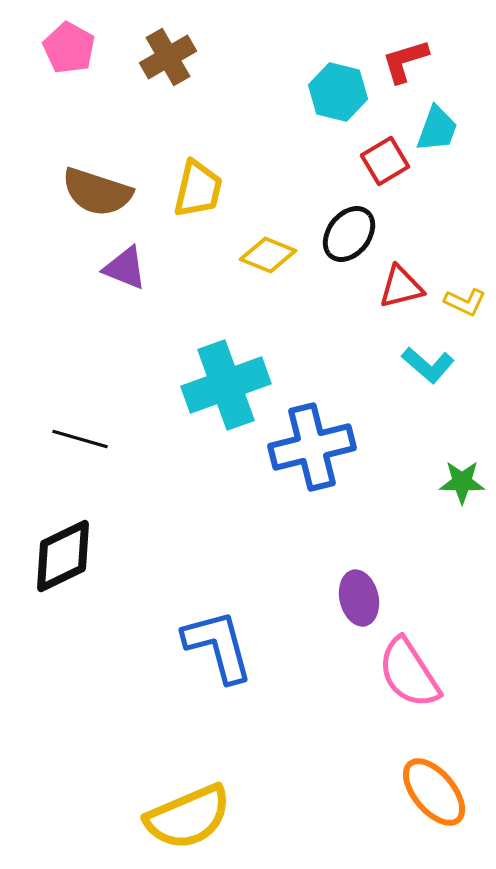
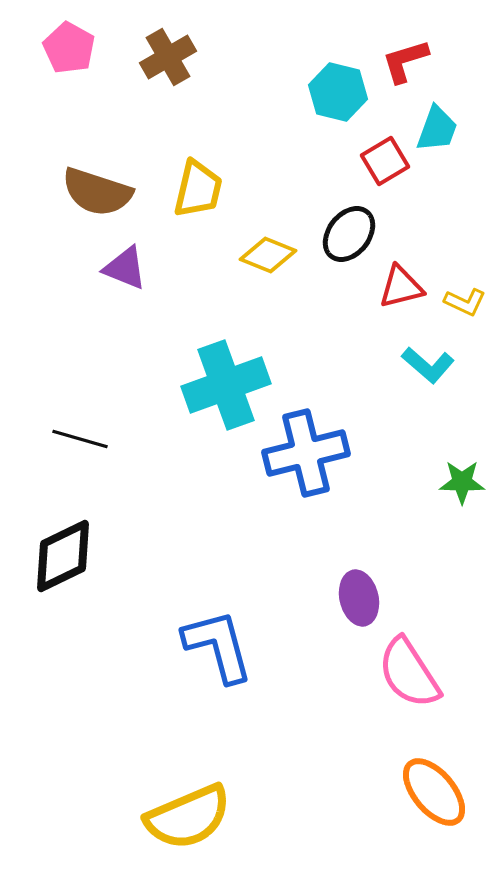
blue cross: moved 6 px left, 6 px down
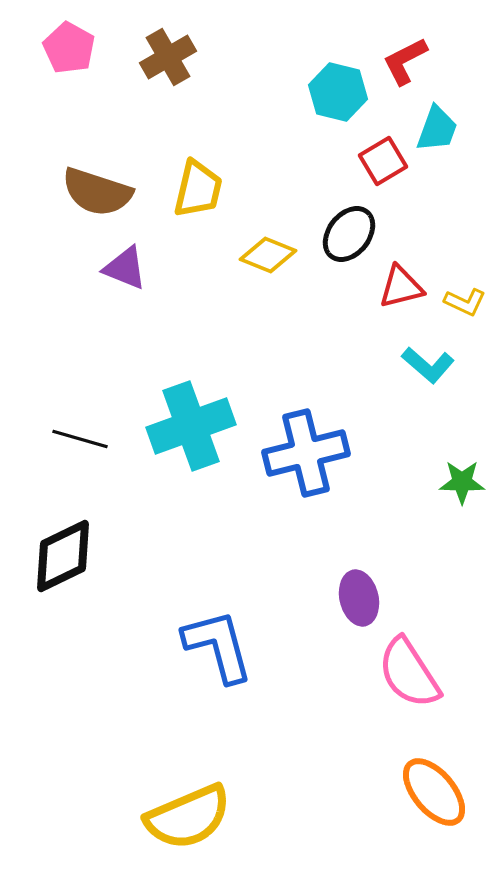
red L-shape: rotated 10 degrees counterclockwise
red square: moved 2 px left
cyan cross: moved 35 px left, 41 px down
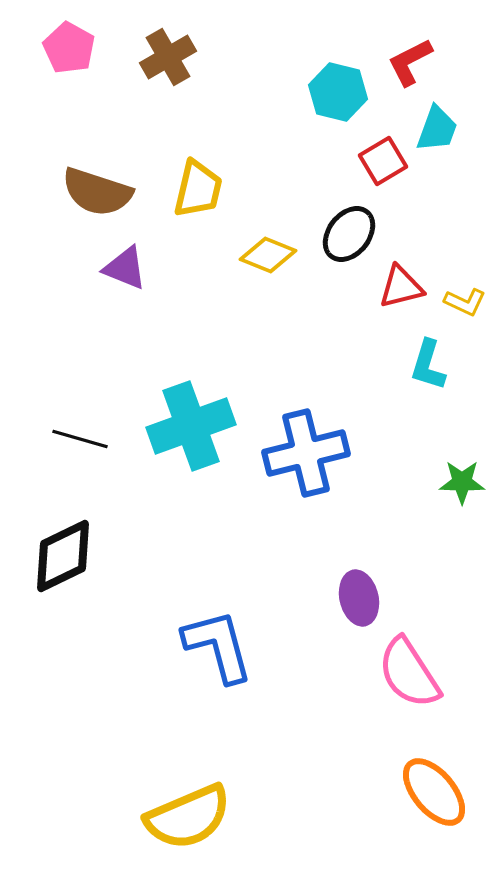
red L-shape: moved 5 px right, 1 px down
cyan L-shape: rotated 66 degrees clockwise
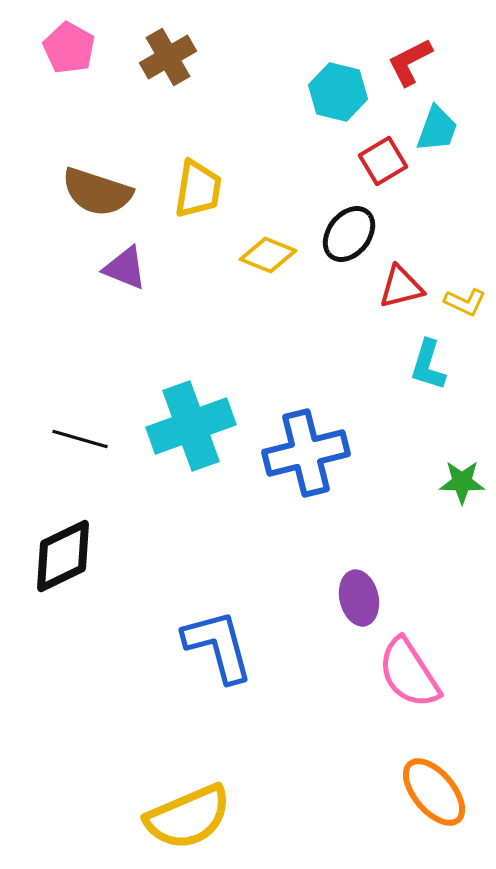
yellow trapezoid: rotated 4 degrees counterclockwise
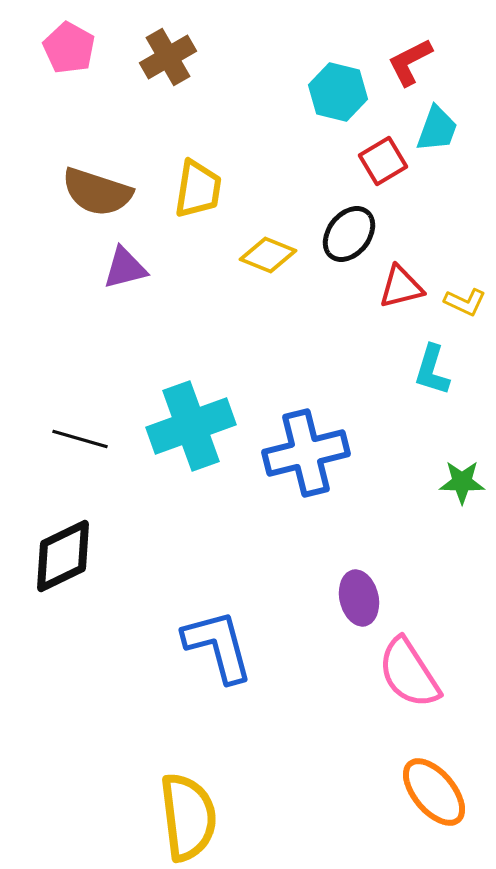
purple triangle: rotated 36 degrees counterclockwise
cyan L-shape: moved 4 px right, 5 px down
yellow semicircle: rotated 74 degrees counterclockwise
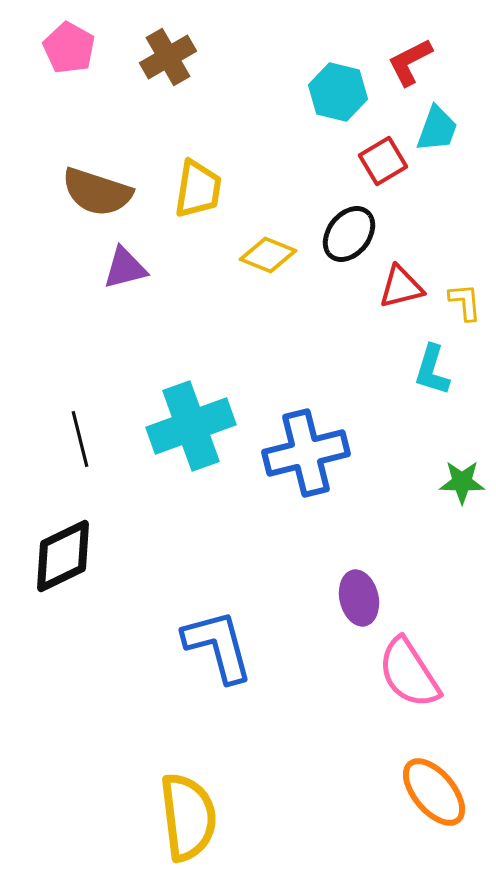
yellow L-shape: rotated 120 degrees counterclockwise
black line: rotated 60 degrees clockwise
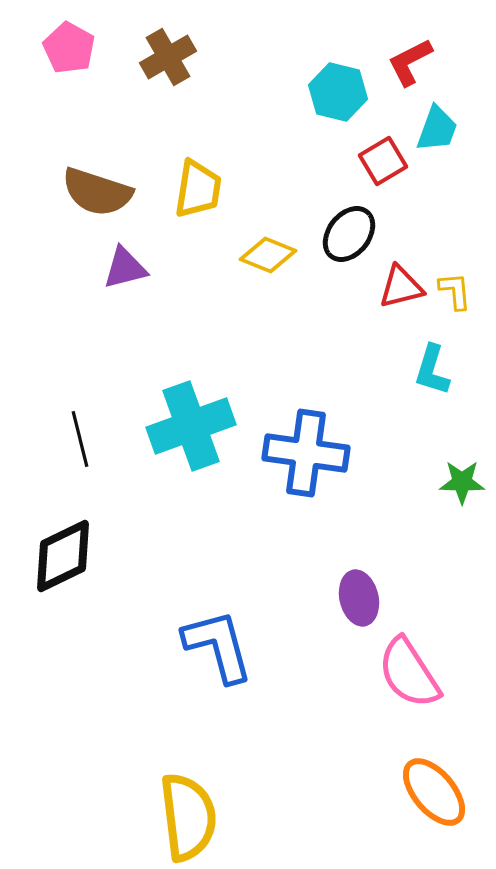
yellow L-shape: moved 10 px left, 11 px up
blue cross: rotated 22 degrees clockwise
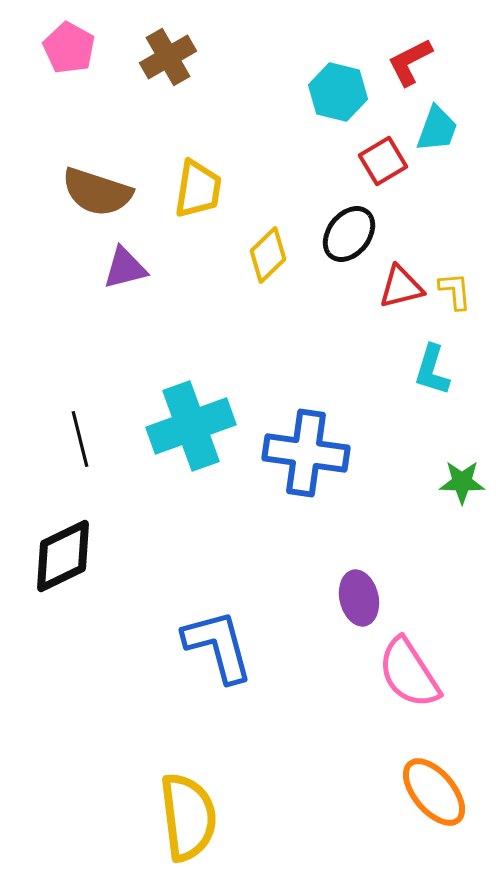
yellow diamond: rotated 66 degrees counterclockwise
